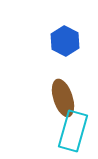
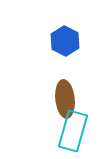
brown ellipse: moved 2 px right, 1 px down; rotated 12 degrees clockwise
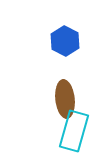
cyan rectangle: moved 1 px right
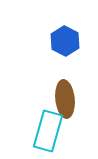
cyan rectangle: moved 26 px left
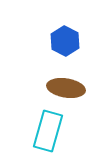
brown ellipse: moved 1 px right, 11 px up; rotated 75 degrees counterclockwise
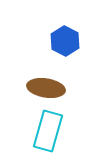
brown ellipse: moved 20 px left
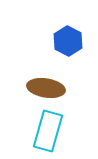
blue hexagon: moved 3 px right
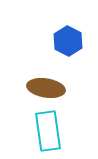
cyan rectangle: rotated 24 degrees counterclockwise
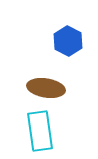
cyan rectangle: moved 8 px left
